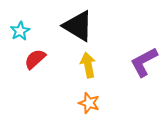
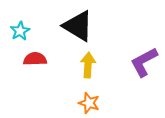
red semicircle: rotated 40 degrees clockwise
yellow arrow: rotated 15 degrees clockwise
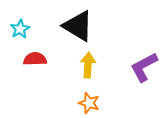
cyan star: moved 2 px up
purple L-shape: moved 5 px down
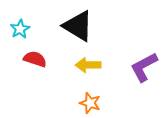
red semicircle: rotated 20 degrees clockwise
yellow arrow: rotated 95 degrees counterclockwise
orange star: moved 1 px right
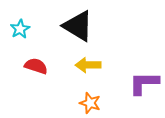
red semicircle: moved 1 px right, 7 px down
purple L-shape: moved 16 px down; rotated 28 degrees clockwise
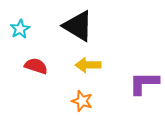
orange star: moved 8 px left, 2 px up
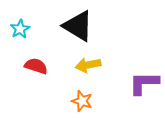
yellow arrow: rotated 10 degrees counterclockwise
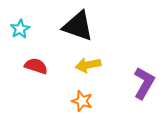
black triangle: rotated 12 degrees counterclockwise
purple L-shape: rotated 120 degrees clockwise
